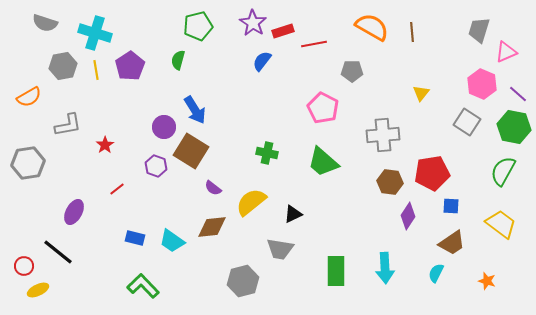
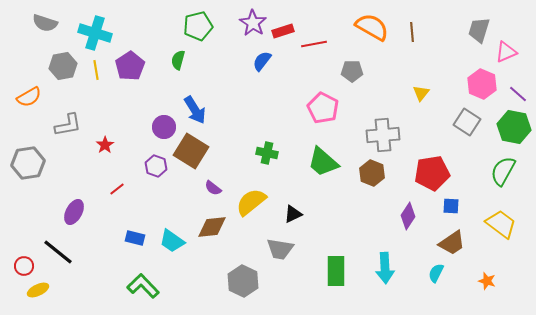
brown hexagon at (390, 182): moved 18 px left, 9 px up; rotated 15 degrees clockwise
gray hexagon at (243, 281): rotated 20 degrees counterclockwise
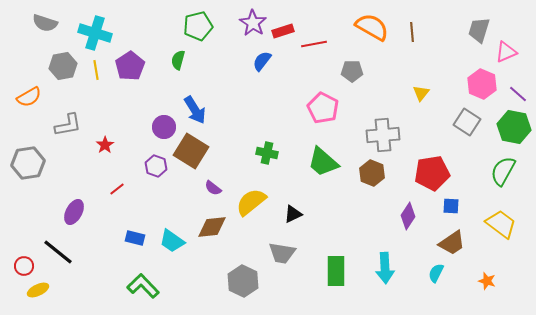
gray trapezoid at (280, 249): moved 2 px right, 4 px down
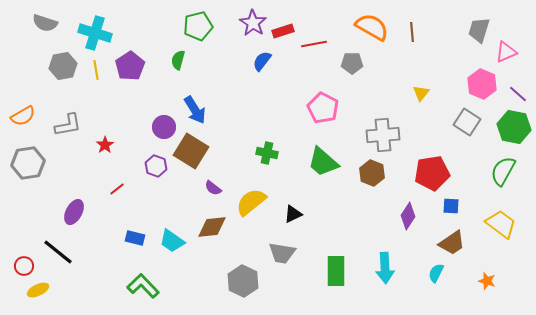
gray pentagon at (352, 71): moved 8 px up
orange semicircle at (29, 97): moved 6 px left, 19 px down
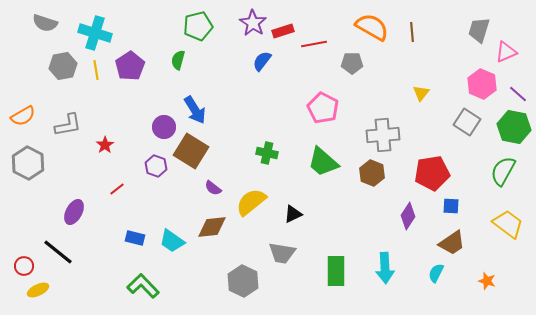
gray hexagon at (28, 163): rotated 24 degrees counterclockwise
yellow trapezoid at (501, 224): moved 7 px right
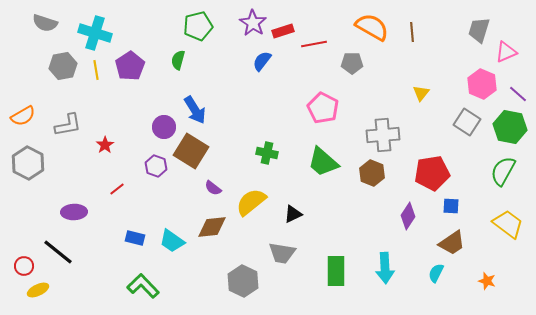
green hexagon at (514, 127): moved 4 px left
purple ellipse at (74, 212): rotated 60 degrees clockwise
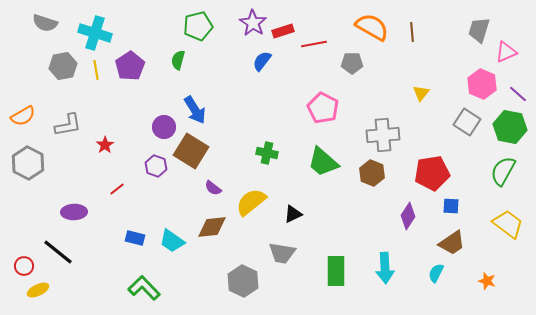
green L-shape at (143, 286): moved 1 px right, 2 px down
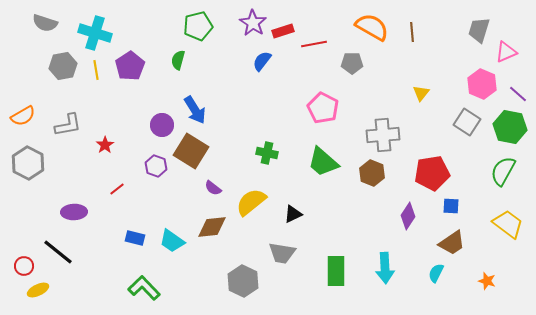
purple circle at (164, 127): moved 2 px left, 2 px up
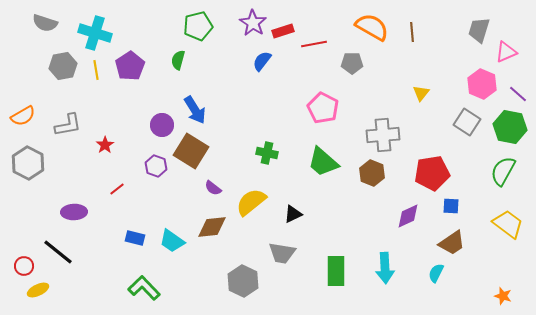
purple diamond at (408, 216): rotated 32 degrees clockwise
orange star at (487, 281): moved 16 px right, 15 px down
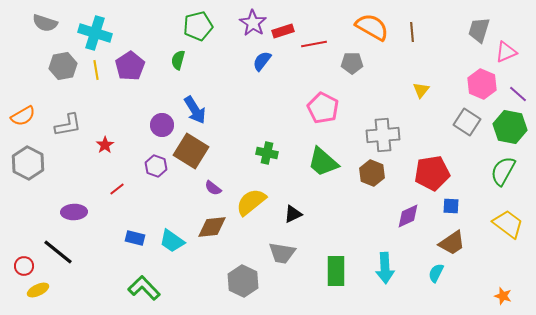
yellow triangle at (421, 93): moved 3 px up
